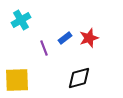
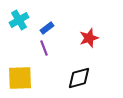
cyan cross: moved 2 px left
blue rectangle: moved 18 px left, 10 px up
yellow square: moved 3 px right, 2 px up
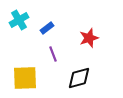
purple line: moved 9 px right, 6 px down
yellow square: moved 5 px right
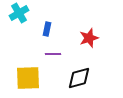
cyan cross: moved 7 px up
blue rectangle: moved 1 px down; rotated 40 degrees counterclockwise
purple line: rotated 70 degrees counterclockwise
yellow square: moved 3 px right
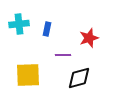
cyan cross: moved 11 px down; rotated 24 degrees clockwise
purple line: moved 10 px right, 1 px down
yellow square: moved 3 px up
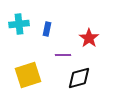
red star: rotated 18 degrees counterclockwise
yellow square: rotated 16 degrees counterclockwise
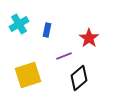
cyan cross: rotated 24 degrees counterclockwise
blue rectangle: moved 1 px down
purple line: moved 1 px right, 1 px down; rotated 21 degrees counterclockwise
black diamond: rotated 25 degrees counterclockwise
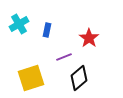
purple line: moved 1 px down
yellow square: moved 3 px right, 3 px down
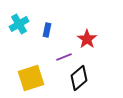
red star: moved 2 px left, 1 px down
